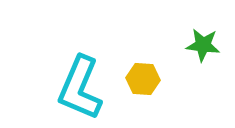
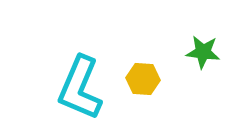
green star: moved 7 px down
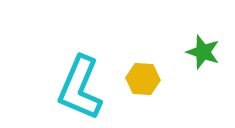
green star: rotated 12 degrees clockwise
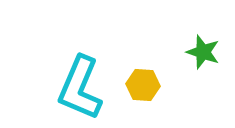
yellow hexagon: moved 6 px down
